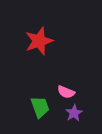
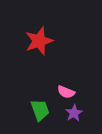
green trapezoid: moved 3 px down
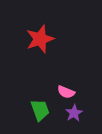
red star: moved 1 px right, 2 px up
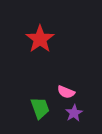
red star: rotated 16 degrees counterclockwise
green trapezoid: moved 2 px up
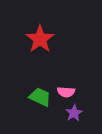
pink semicircle: rotated 18 degrees counterclockwise
green trapezoid: moved 11 px up; rotated 45 degrees counterclockwise
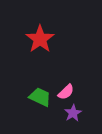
pink semicircle: rotated 48 degrees counterclockwise
purple star: moved 1 px left
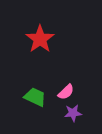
green trapezoid: moved 5 px left
purple star: rotated 24 degrees clockwise
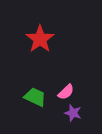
purple star: rotated 24 degrees clockwise
